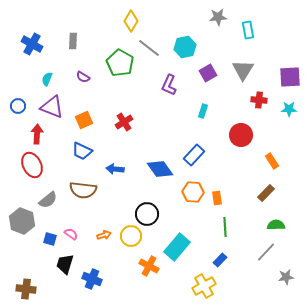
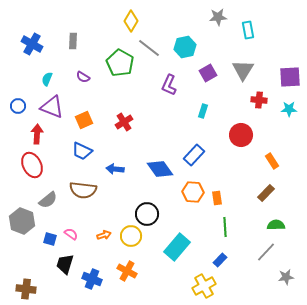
orange cross at (149, 266): moved 22 px left, 5 px down
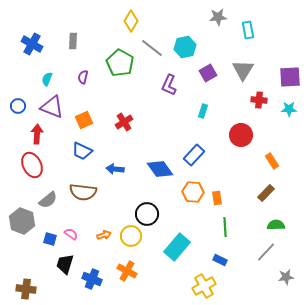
gray line at (149, 48): moved 3 px right
purple semicircle at (83, 77): rotated 72 degrees clockwise
brown semicircle at (83, 190): moved 2 px down
blue rectangle at (220, 260): rotated 72 degrees clockwise
